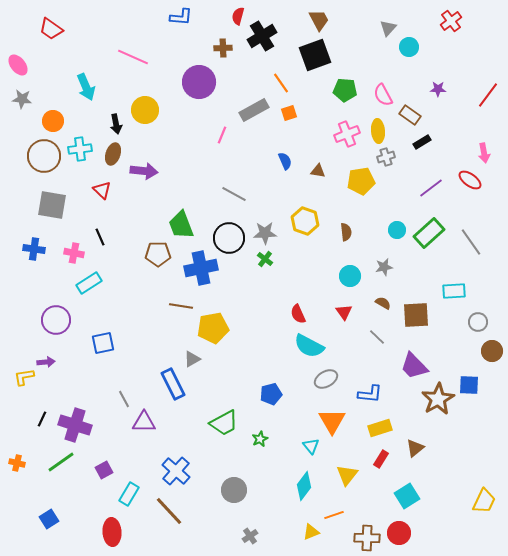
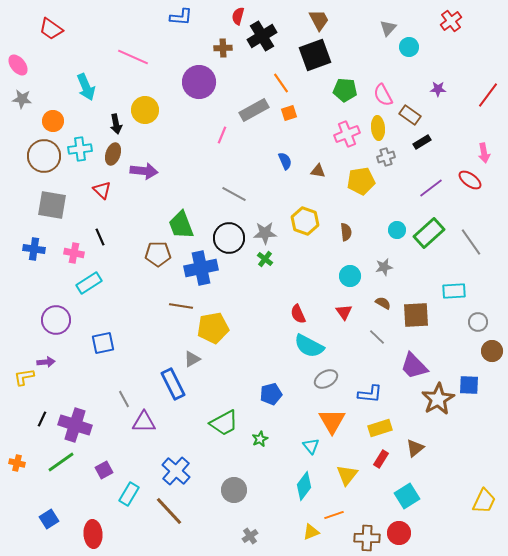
yellow ellipse at (378, 131): moved 3 px up
red ellipse at (112, 532): moved 19 px left, 2 px down
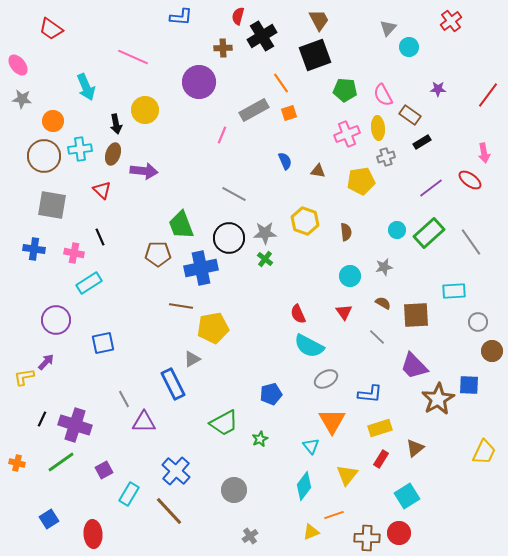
purple arrow at (46, 362): rotated 42 degrees counterclockwise
yellow trapezoid at (484, 501): moved 49 px up
